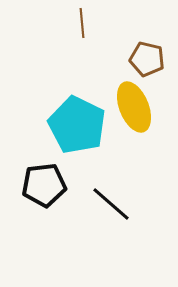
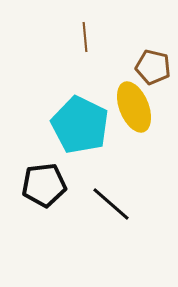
brown line: moved 3 px right, 14 px down
brown pentagon: moved 6 px right, 8 px down
cyan pentagon: moved 3 px right
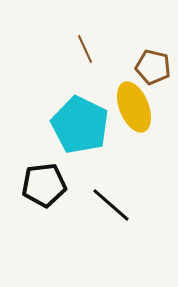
brown line: moved 12 px down; rotated 20 degrees counterclockwise
black line: moved 1 px down
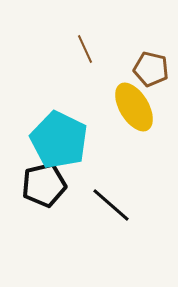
brown pentagon: moved 2 px left, 2 px down
yellow ellipse: rotated 9 degrees counterclockwise
cyan pentagon: moved 21 px left, 15 px down
black pentagon: rotated 6 degrees counterclockwise
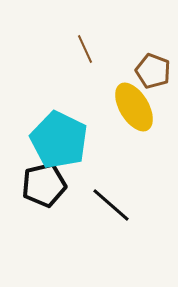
brown pentagon: moved 2 px right, 2 px down; rotated 8 degrees clockwise
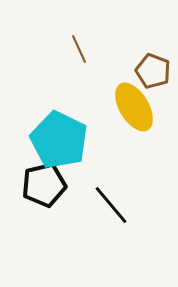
brown line: moved 6 px left
black line: rotated 9 degrees clockwise
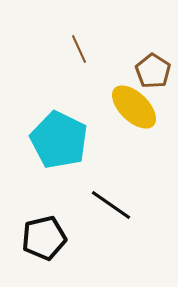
brown pentagon: rotated 12 degrees clockwise
yellow ellipse: rotated 15 degrees counterclockwise
black pentagon: moved 53 px down
black line: rotated 15 degrees counterclockwise
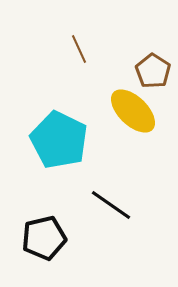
yellow ellipse: moved 1 px left, 4 px down
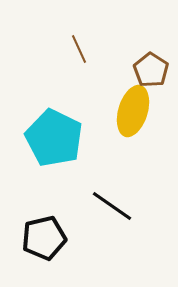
brown pentagon: moved 2 px left, 1 px up
yellow ellipse: rotated 63 degrees clockwise
cyan pentagon: moved 5 px left, 2 px up
black line: moved 1 px right, 1 px down
